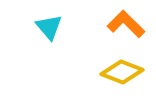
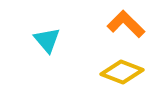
cyan triangle: moved 2 px left, 13 px down
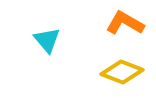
orange L-shape: moved 1 px left, 1 px up; rotated 15 degrees counterclockwise
